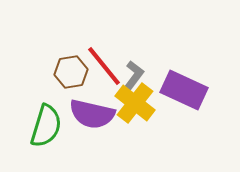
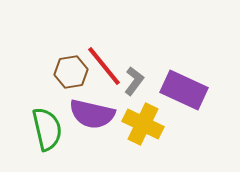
gray L-shape: moved 6 px down
yellow cross: moved 8 px right, 21 px down; rotated 12 degrees counterclockwise
green semicircle: moved 1 px right, 3 px down; rotated 30 degrees counterclockwise
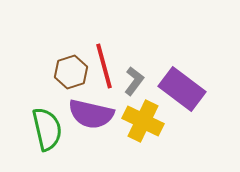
red line: rotated 24 degrees clockwise
brown hexagon: rotated 8 degrees counterclockwise
purple rectangle: moved 2 px left, 1 px up; rotated 12 degrees clockwise
purple semicircle: moved 1 px left
yellow cross: moved 3 px up
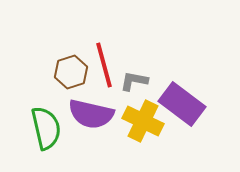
red line: moved 1 px up
gray L-shape: rotated 116 degrees counterclockwise
purple rectangle: moved 15 px down
green semicircle: moved 1 px left, 1 px up
